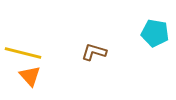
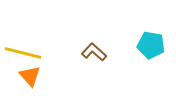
cyan pentagon: moved 4 px left, 12 px down
brown L-shape: rotated 25 degrees clockwise
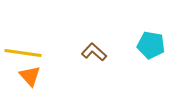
yellow line: rotated 6 degrees counterclockwise
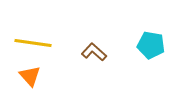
yellow line: moved 10 px right, 10 px up
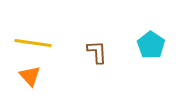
cyan pentagon: rotated 24 degrees clockwise
brown L-shape: moved 3 px right; rotated 45 degrees clockwise
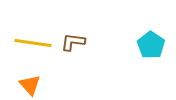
brown L-shape: moved 24 px left, 10 px up; rotated 80 degrees counterclockwise
orange triangle: moved 9 px down
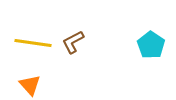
brown L-shape: rotated 35 degrees counterclockwise
